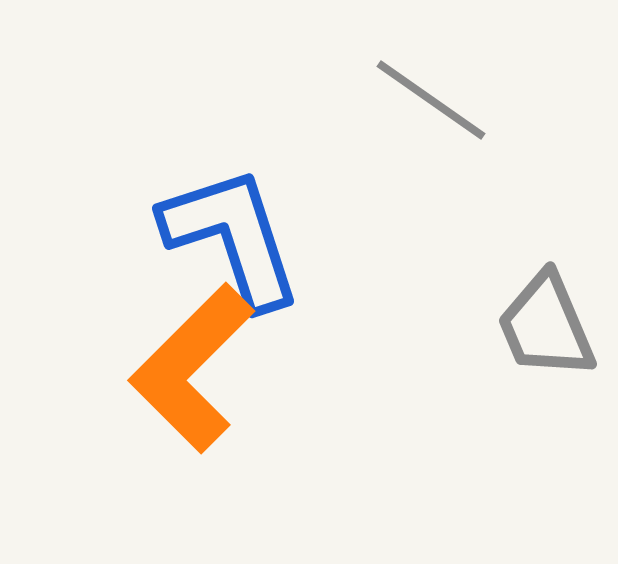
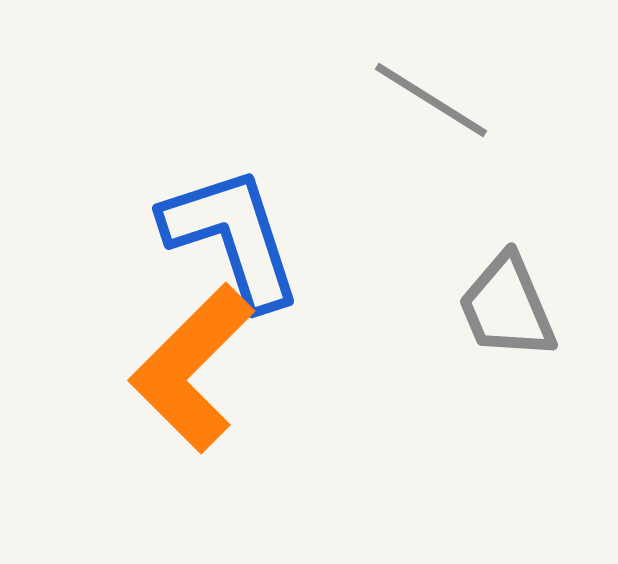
gray line: rotated 3 degrees counterclockwise
gray trapezoid: moved 39 px left, 19 px up
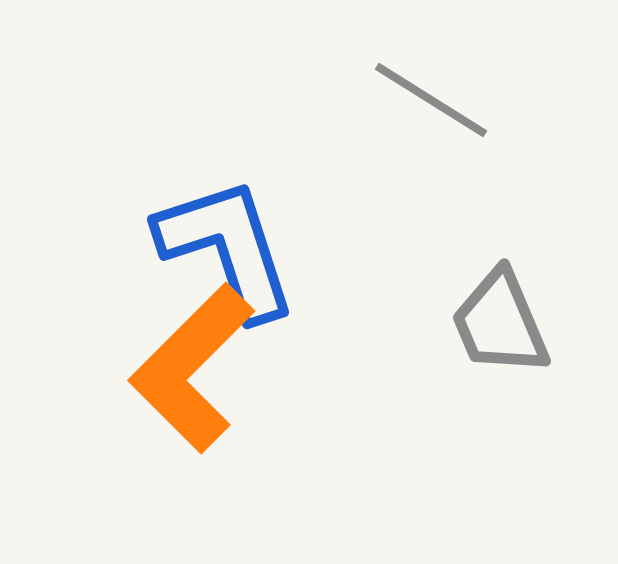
blue L-shape: moved 5 px left, 11 px down
gray trapezoid: moved 7 px left, 16 px down
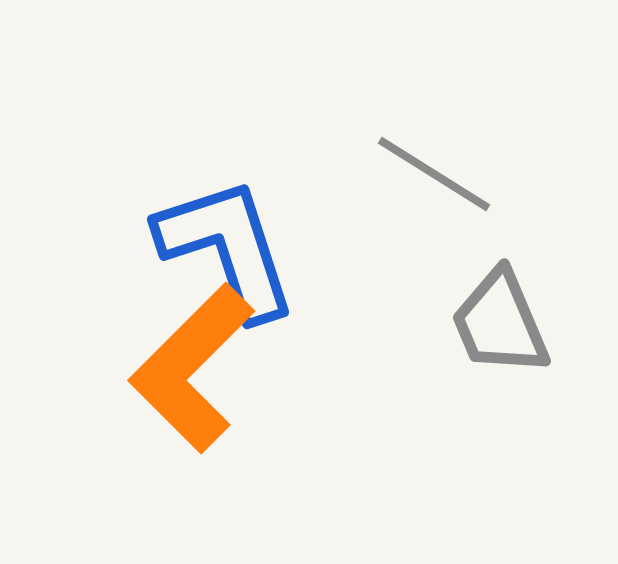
gray line: moved 3 px right, 74 px down
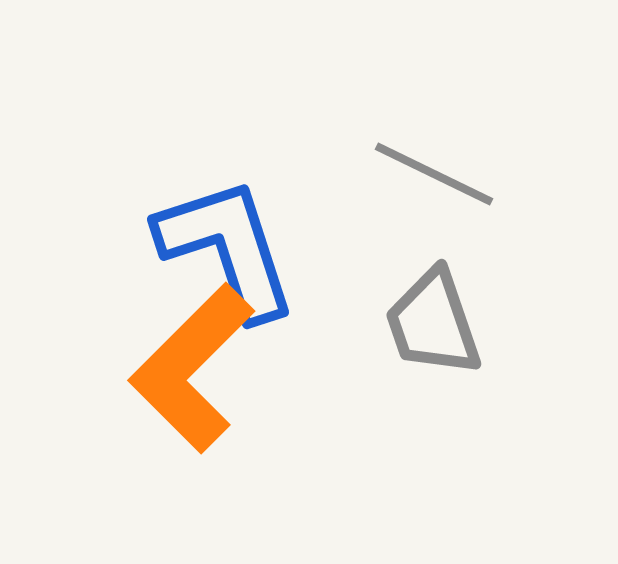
gray line: rotated 6 degrees counterclockwise
gray trapezoid: moved 67 px left; rotated 4 degrees clockwise
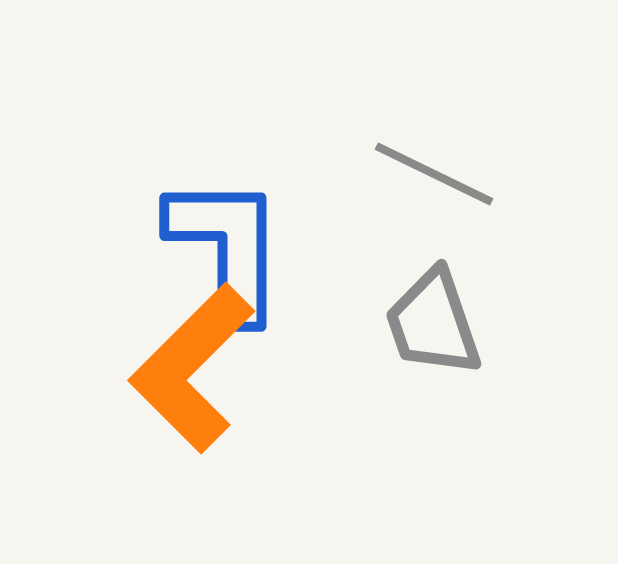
blue L-shape: rotated 18 degrees clockwise
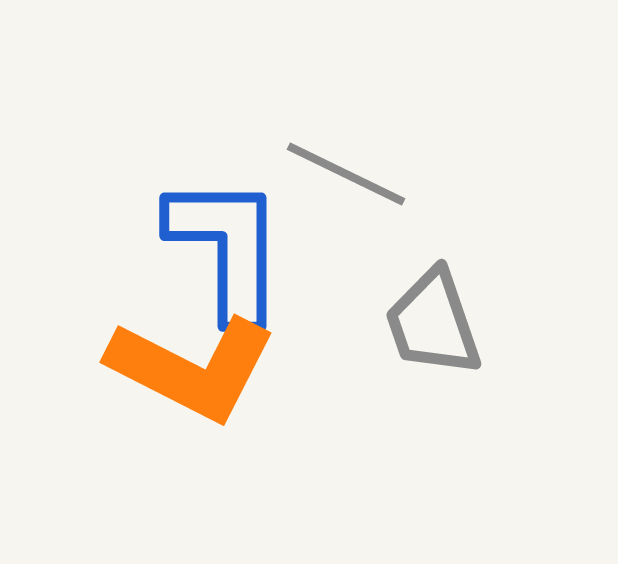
gray line: moved 88 px left
orange L-shape: rotated 108 degrees counterclockwise
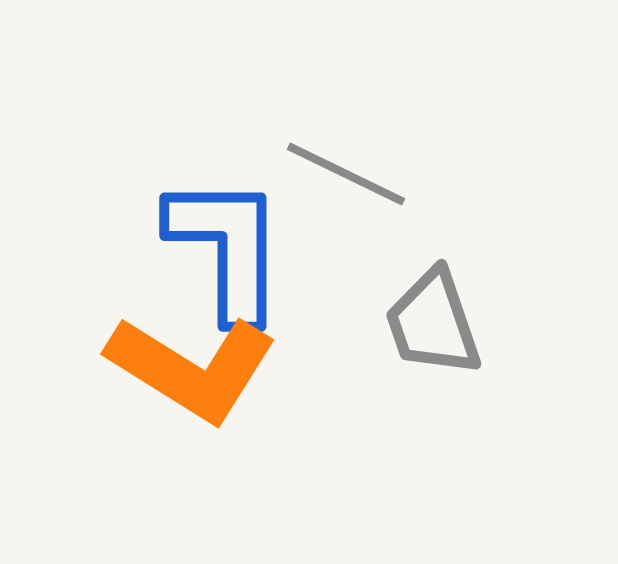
orange L-shape: rotated 5 degrees clockwise
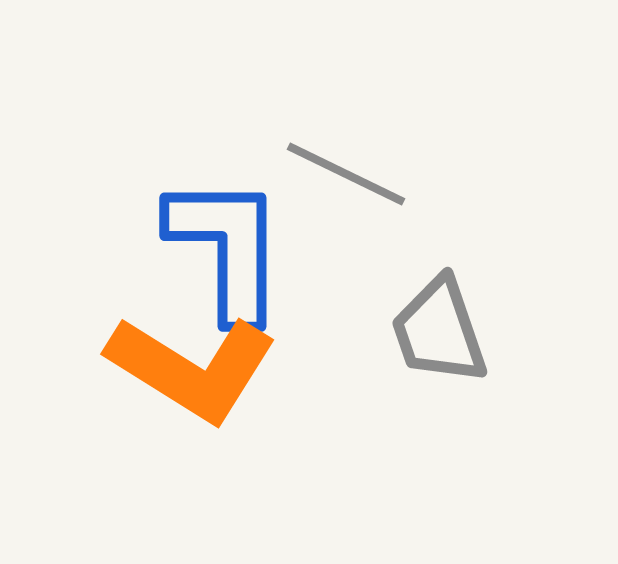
gray trapezoid: moved 6 px right, 8 px down
